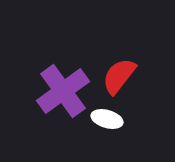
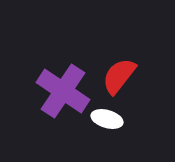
purple cross: rotated 20 degrees counterclockwise
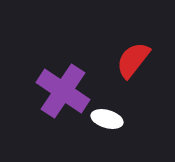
red semicircle: moved 14 px right, 16 px up
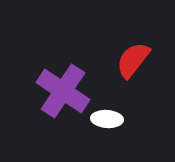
white ellipse: rotated 12 degrees counterclockwise
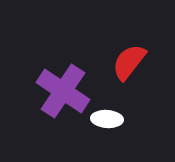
red semicircle: moved 4 px left, 2 px down
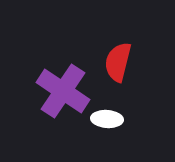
red semicircle: moved 11 px left; rotated 24 degrees counterclockwise
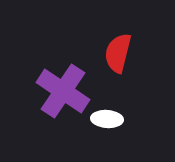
red semicircle: moved 9 px up
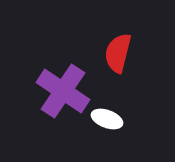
white ellipse: rotated 16 degrees clockwise
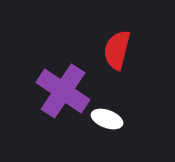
red semicircle: moved 1 px left, 3 px up
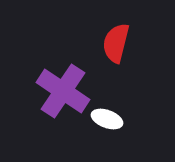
red semicircle: moved 1 px left, 7 px up
